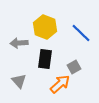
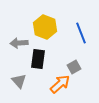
blue line: rotated 25 degrees clockwise
black rectangle: moved 7 px left
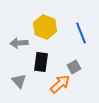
black rectangle: moved 3 px right, 3 px down
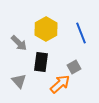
yellow hexagon: moved 1 px right, 2 px down; rotated 10 degrees clockwise
gray arrow: rotated 132 degrees counterclockwise
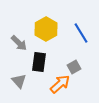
blue line: rotated 10 degrees counterclockwise
black rectangle: moved 2 px left
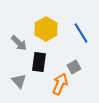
orange arrow: rotated 25 degrees counterclockwise
